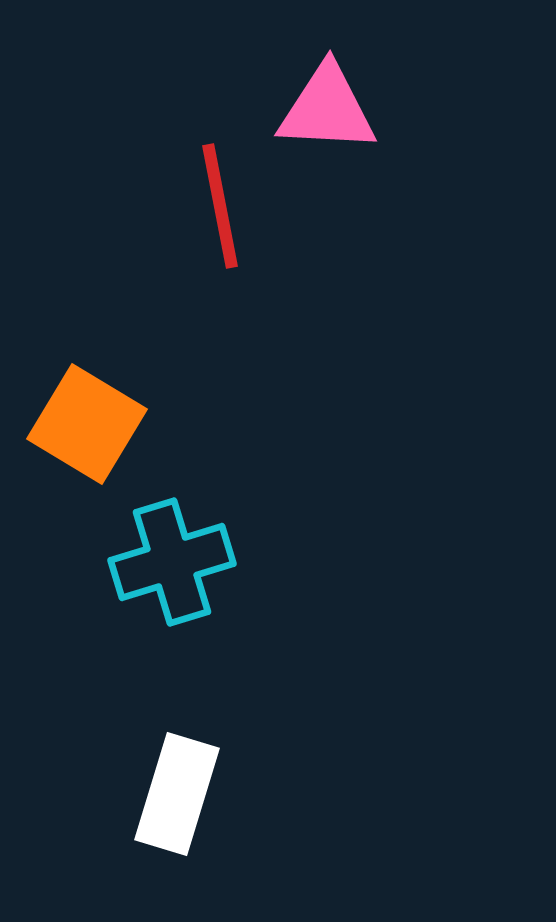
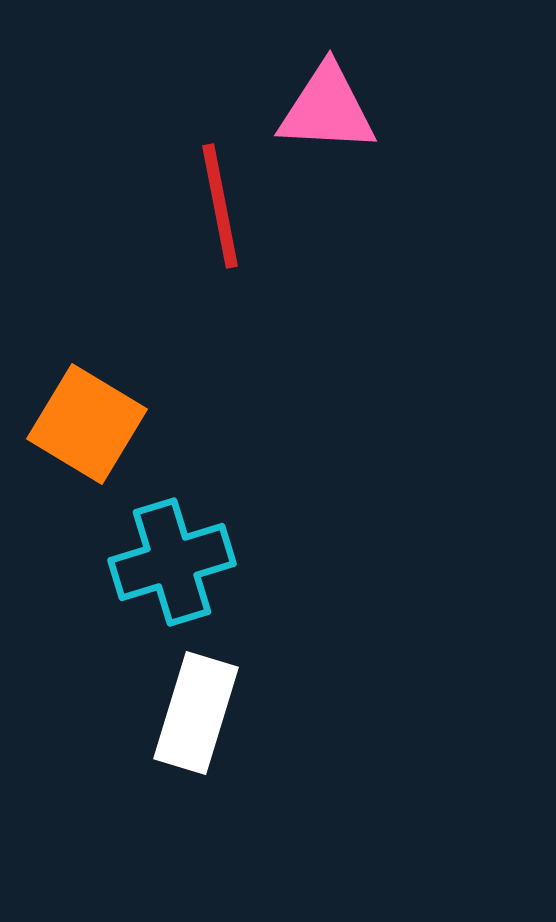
white rectangle: moved 19 px right, 81 px up
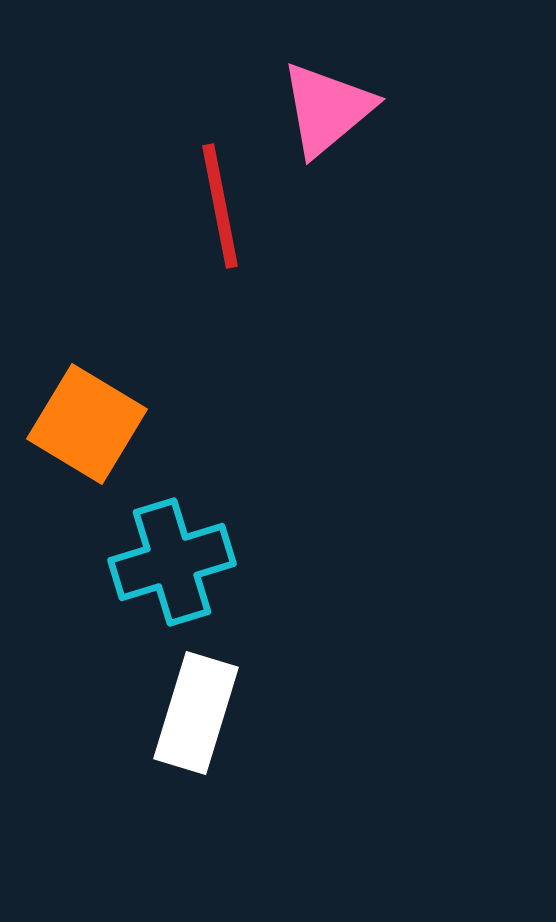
pink triangle: rotated 43 degrees counterclockwise
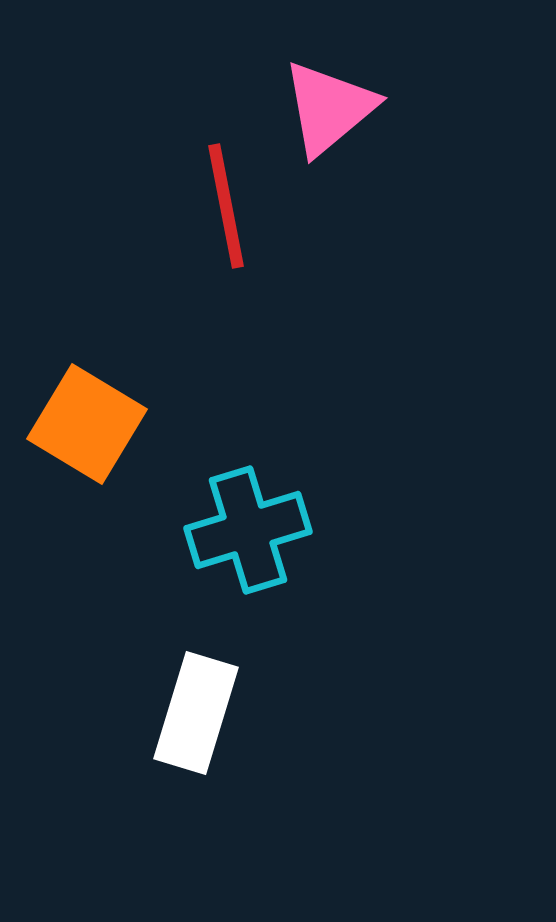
pink triangle: moved 2 px right, 1 px up
red line: moved 6 px right
cyan cross: moved 76 px right, 32 px up
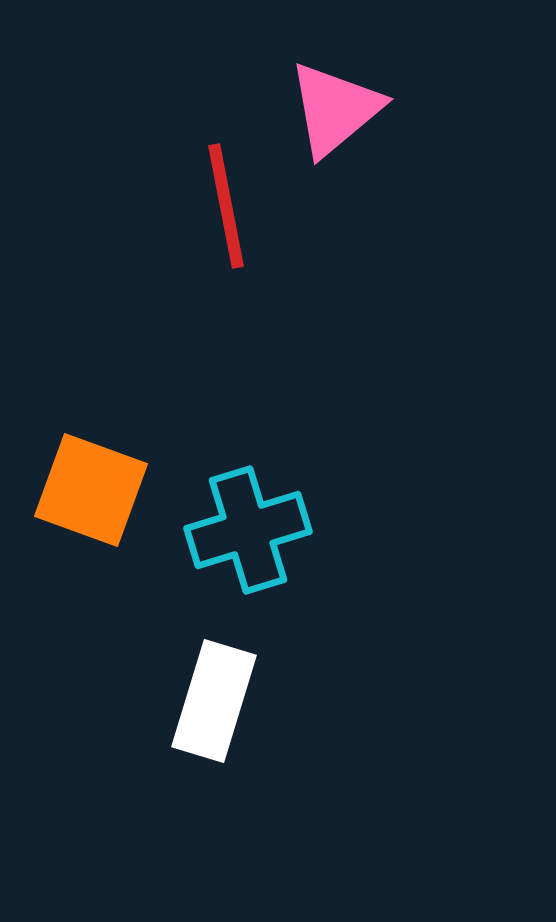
pink triangle: moved 6 px right, 1 px down
orange square: moved 4 px right, 66 px down; rotated 11 degrees counterclockwise
white rectangle: moved 18 px right, 12 px up
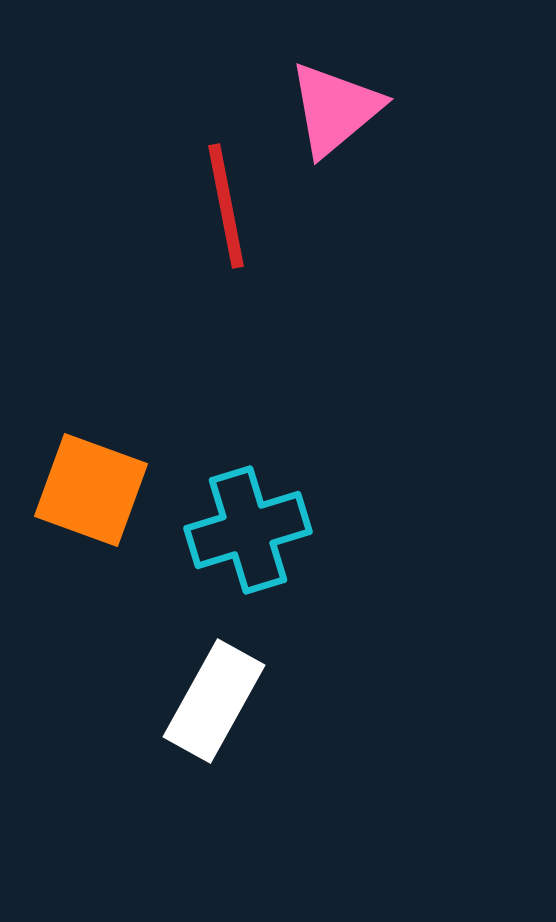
white rectangle: rotated 12 degrees clockwise
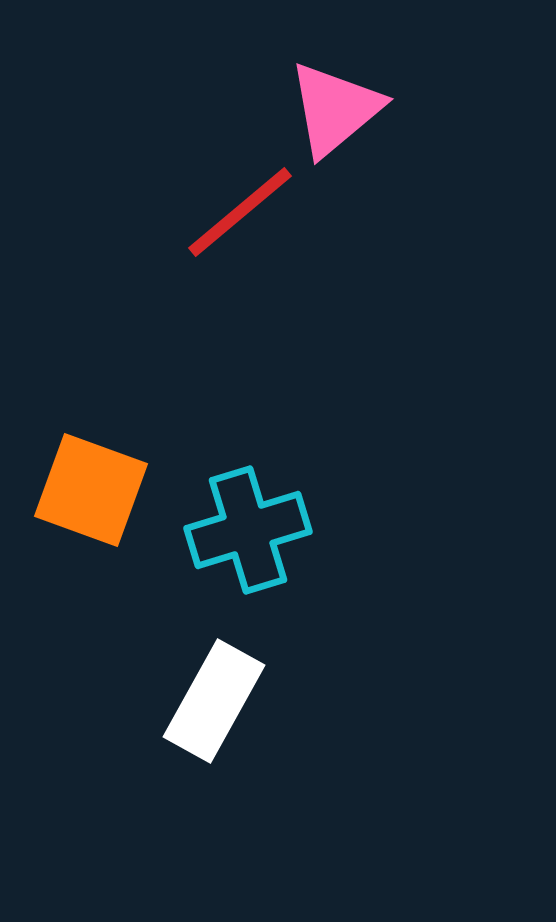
red line: moved 14 px right, 6 px down; rotated 61 degrees clockwise
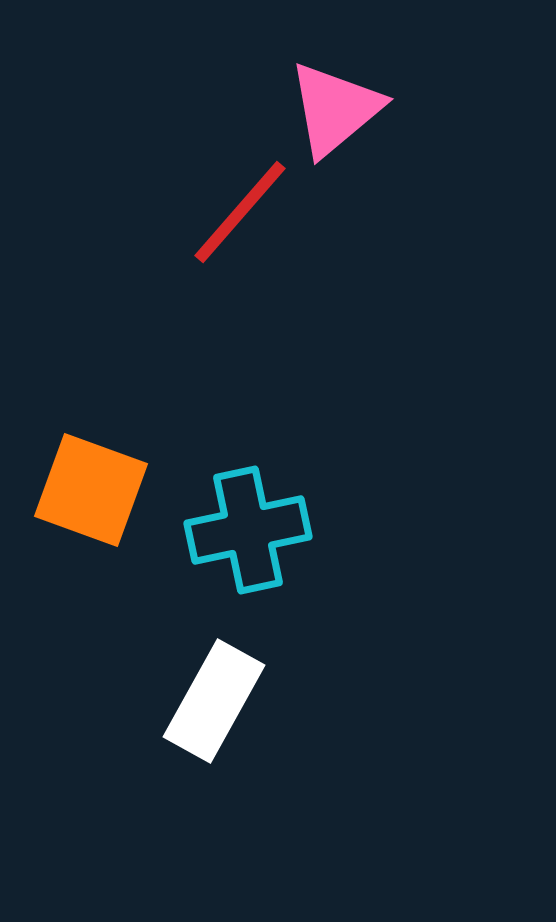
red line: rotated 9 degrees counterclockwise
cyan cross: rotated 5 degrees clockwise
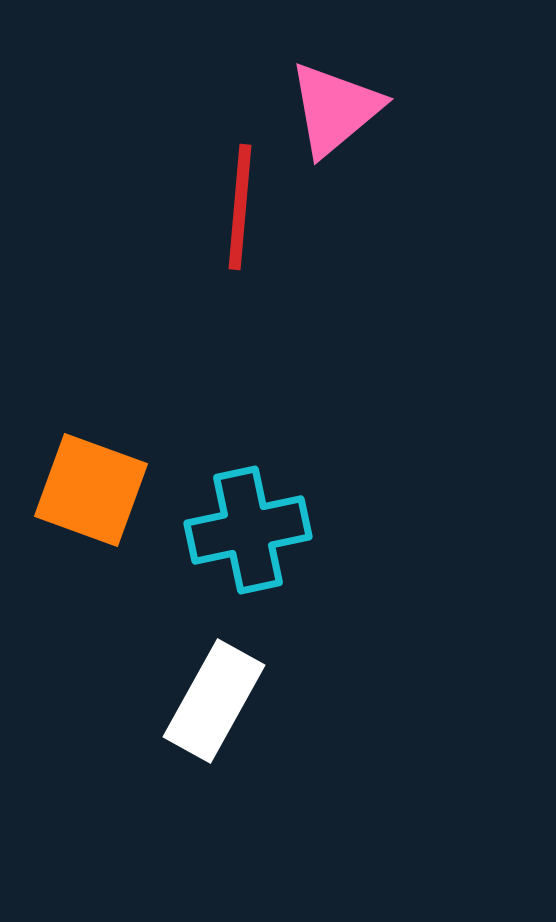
red line: moved 5 px up; rotated 36 degrees counterclockwise
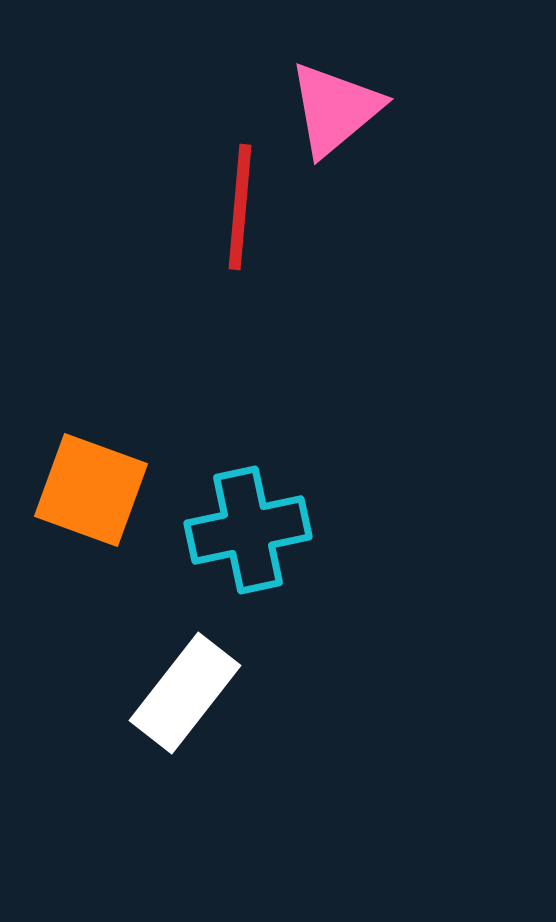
white rectangle: moved 29 px left, 8 px up; rotated 9 degrees clockwise
